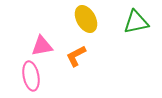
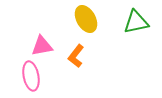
orange L-shape: rotated 25 degrees counterclockwise
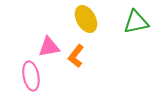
pink triangle: moved 7 px right, 1 px down
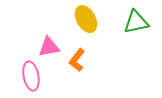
orange L-shape: moved 1 px right, 4 px down
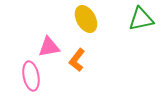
green triangle: moved 5 px right, 3 px up
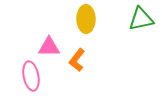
yellow ellipse: rotated 28 degrees clockwise
pink triangle: rotated 10 degrees clockwise
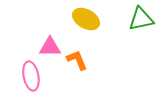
yellow ellipse: rotated 60 degrees counterclockwise
pink triangle: moved 1 px right
orange L-shape: rotated 120 degrees clockwise
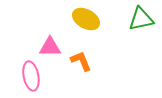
orange L-shape: moved 4 px right, 1 px down
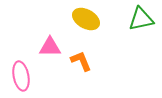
pink ellipse: moved 10 px left
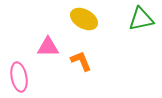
yellow ellipse: moved 2 px left
pink triangle: moved 2 px left
pink ellipse: moved 2 px left, 1 px down
